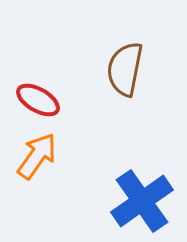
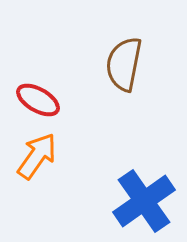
brown semicircle: moved 1 px left, 5 px up
blue cross: moved 2 px right
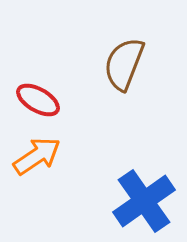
brown semicircle: rotated 10 degrees clockwise
orange arrow: rotated 21 degrees clockwise
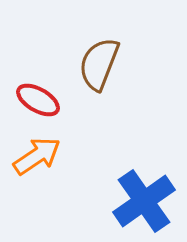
brown semicircle: moved 25 px left
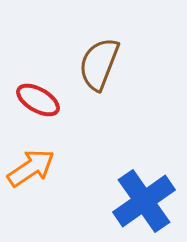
orange arrow: moved 6 px left, 12 px down
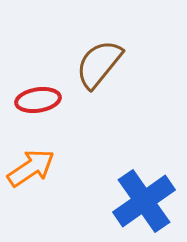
brown semicircle: rotated 18 degrees clockwise
red ellipse: rotated 39 degrees counterclockwise
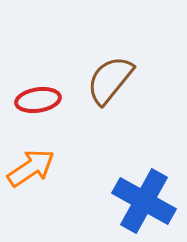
brown semicircle: moved 11 px right, 16 px down
blue cross: rotated 26 degrees counterclockwise
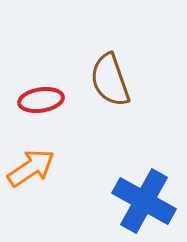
brown semicircle: rotated 58 degrees counterclockwise
red ellipse: moved 3 px right
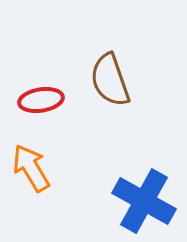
orange arrow: rotated 87 degrees counterclockwise
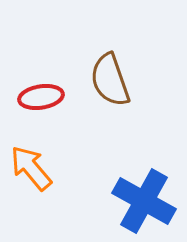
red ellipse: moved 3 px up
orange arrow: rotated 9 degrees counterclockwise
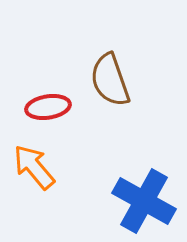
red ellipse: moved 7 px right, 10 px down
orange arrow: moved 3 px right, 1 px up
